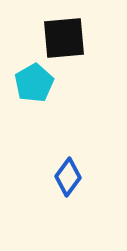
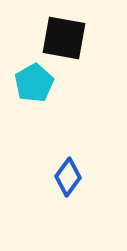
black square: rotated 15 degrees clockwise
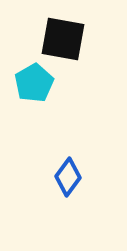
black square: moved 1 px left, 1 px down
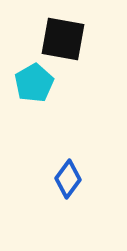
blue diamond: moved 2 px down
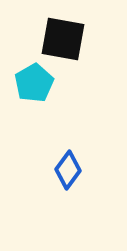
blue diamond: moved 9 px up
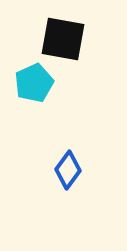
cyan pentagon: rotated 6 degrees clockwise
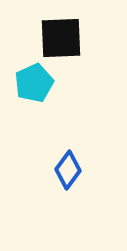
black square: moved 2 px left, 1 px up; rotated 12 degrees counterclockwise
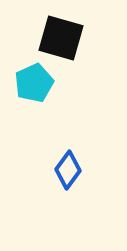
black square: rotated 18 degrees clockwise
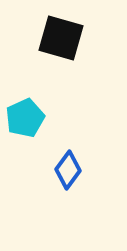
cyan pentagon: moved 9 px left, 35 px down
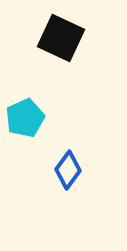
black square: rotated 9 degrees clockwise
